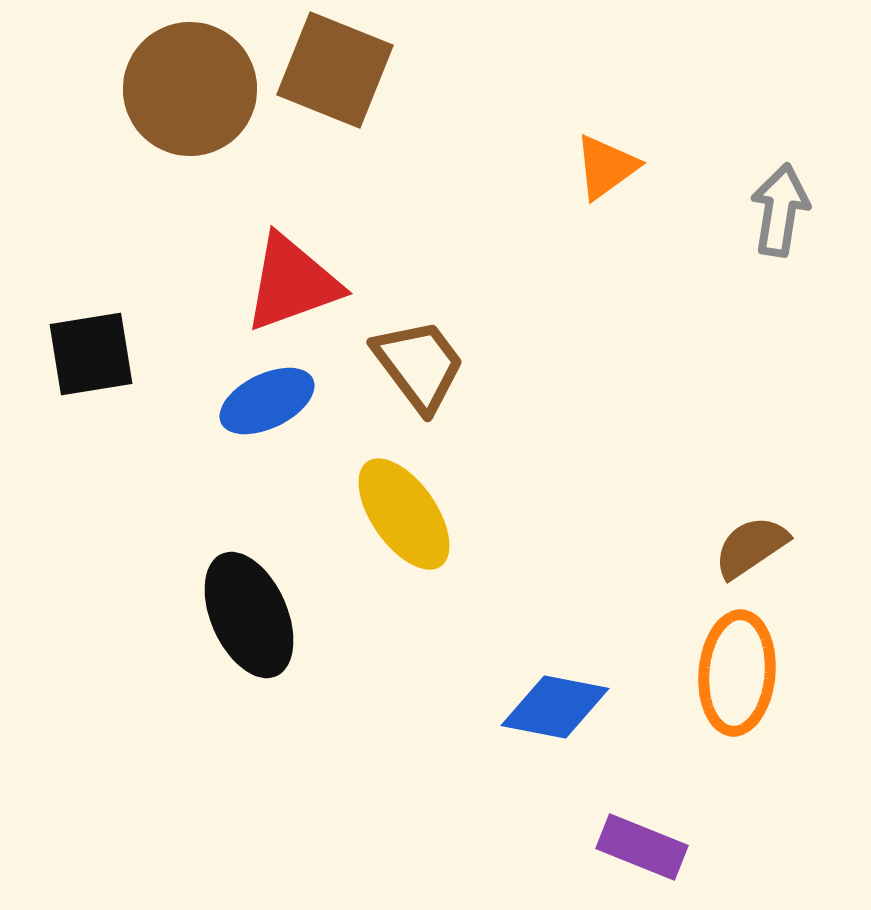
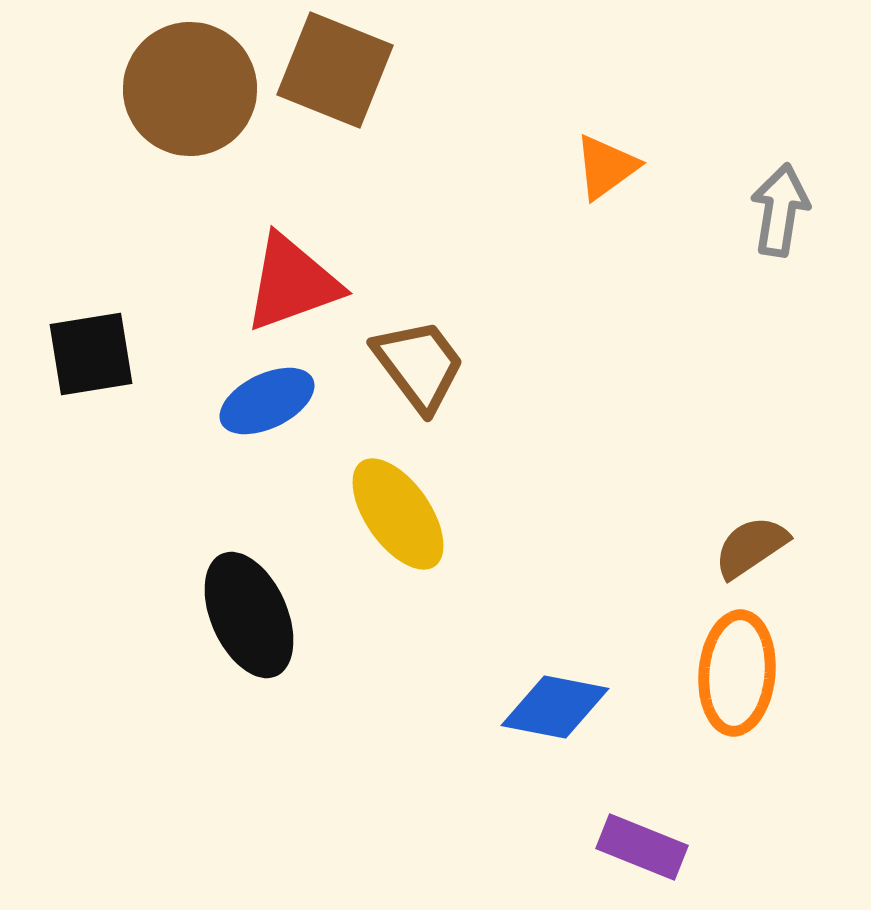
yellow ellipse: moved 6 px left
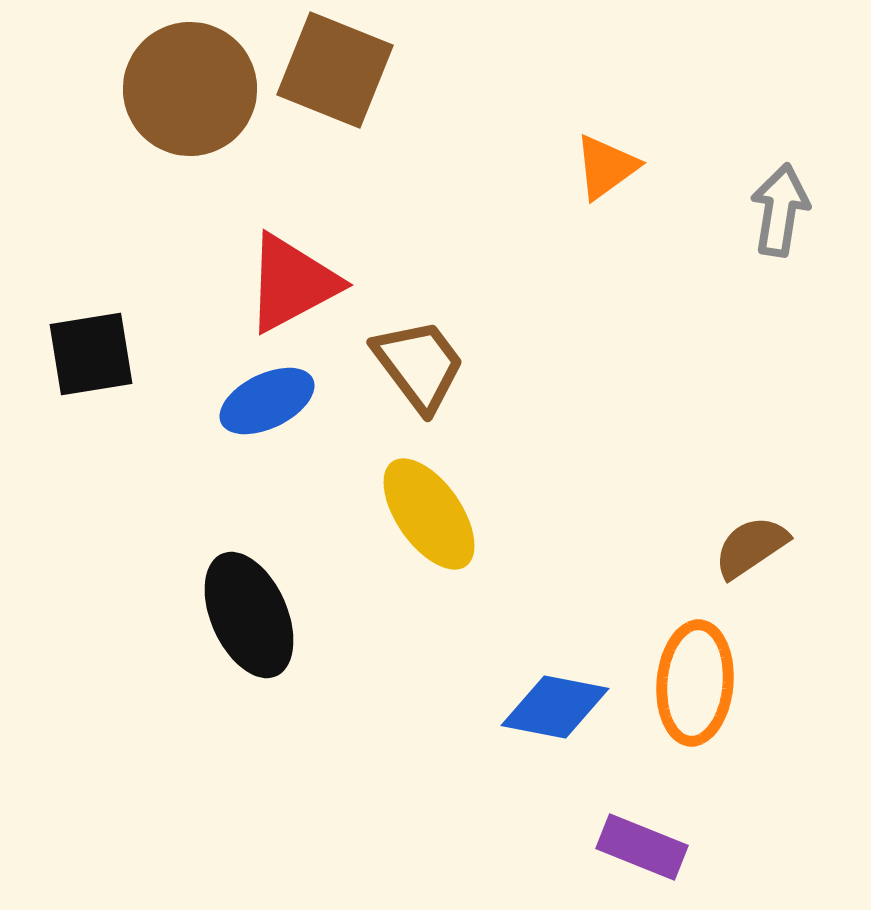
red triangle: rotated 8 degrees counterclockwise
yellow ellipse: moved 31 px right
orange ellipse: moved 42 px left, 10 px down
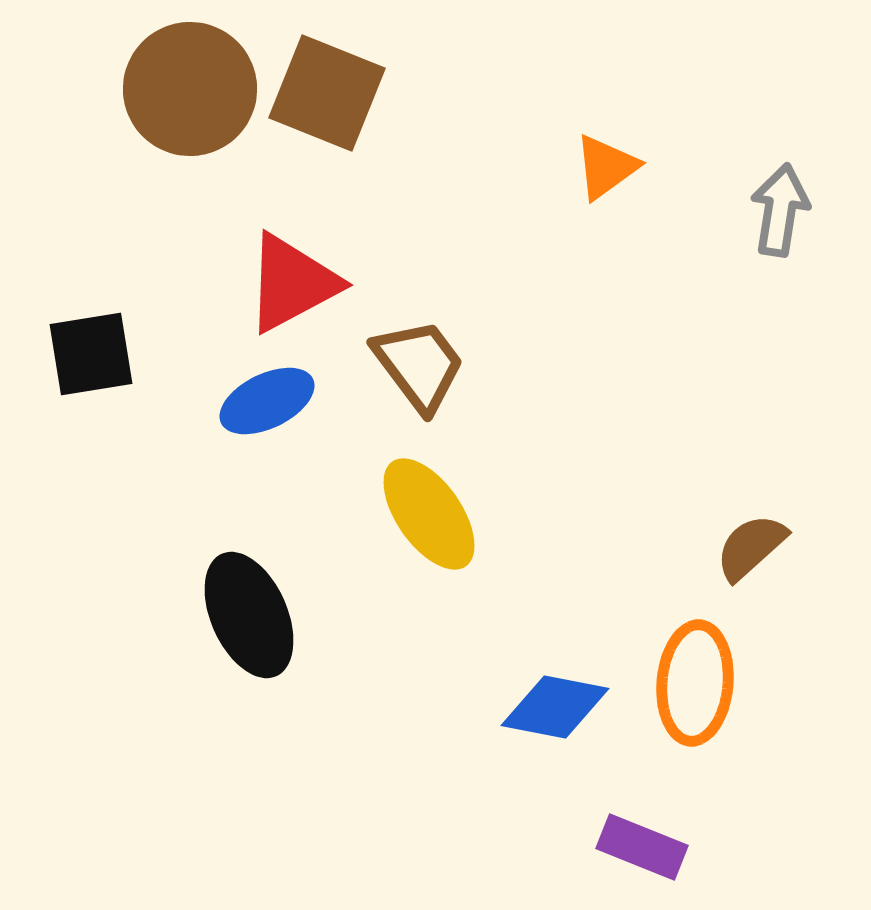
brown square: moved 8 px left, 23 px down
brown semicircle: rotated 8 degrees counterclockwise
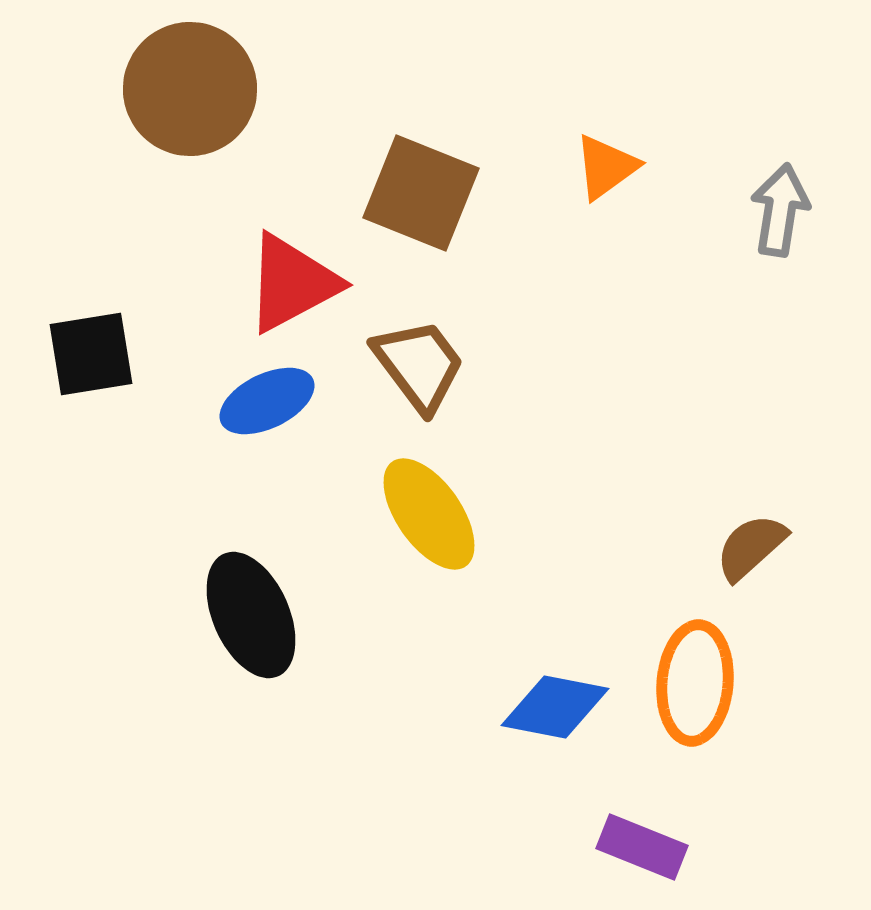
brown square: moved 94 px right, 100 px down
black ellipse: moved 2 px right
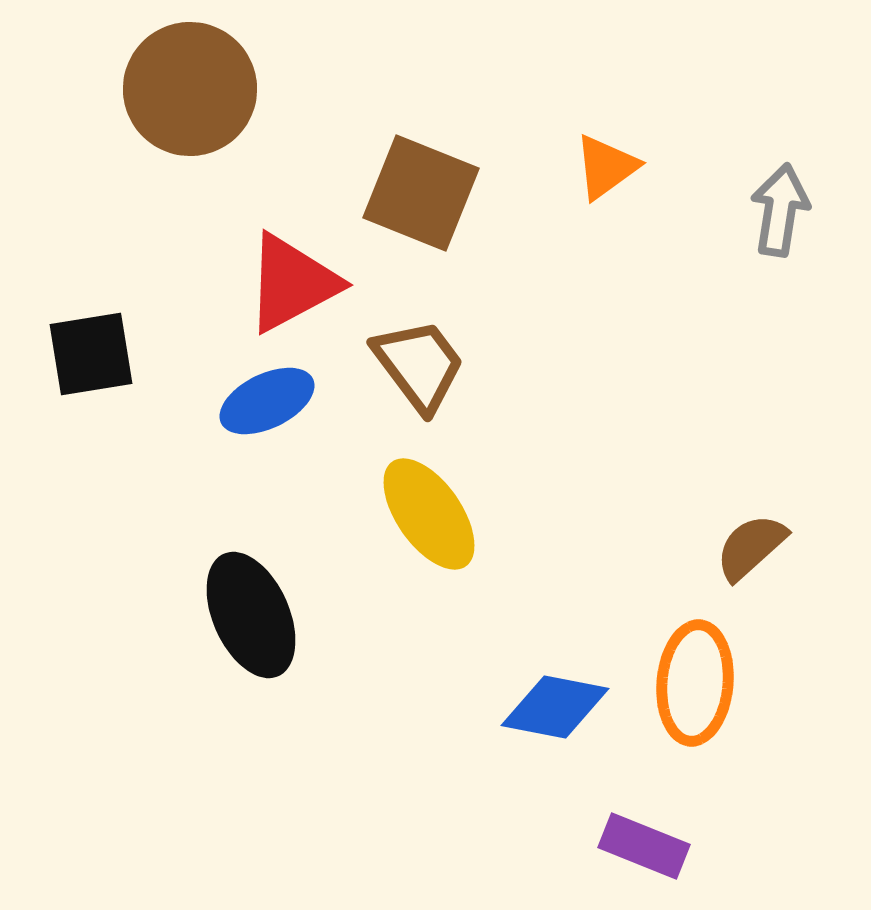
purple rectangle: moved 2 px right, 1 px up
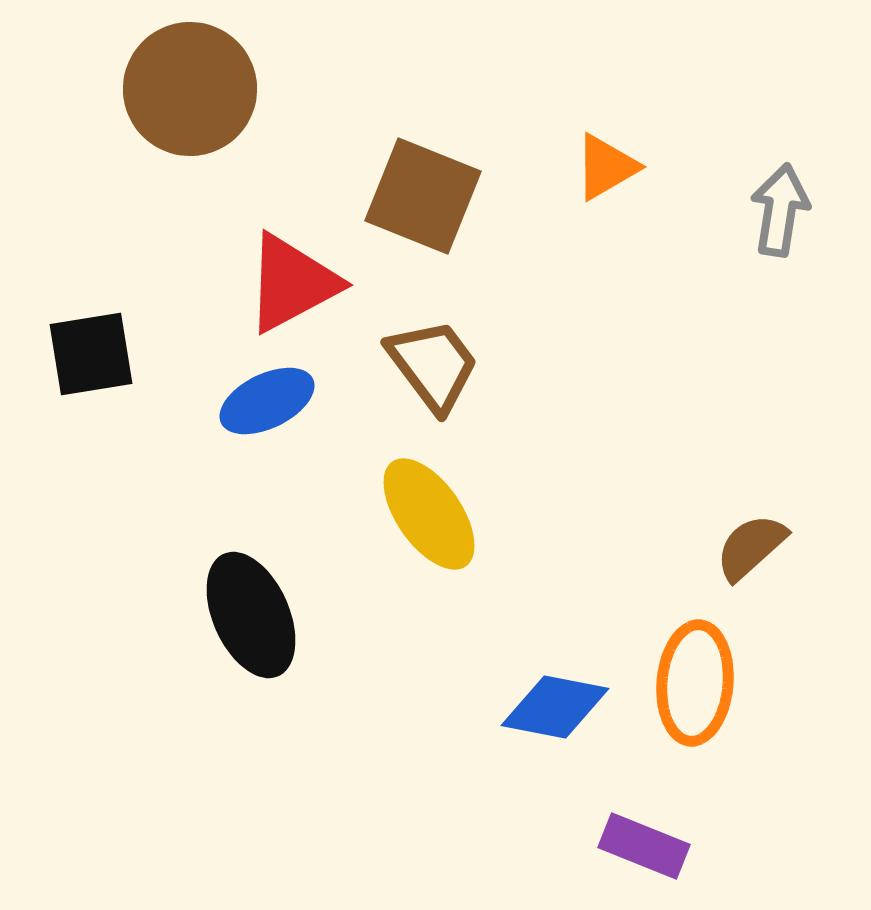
orange triangle: rotated 6 degrees clockwise
brown square: moved 2 px right, 3 px down
brown trapezoid: moved 14 px right
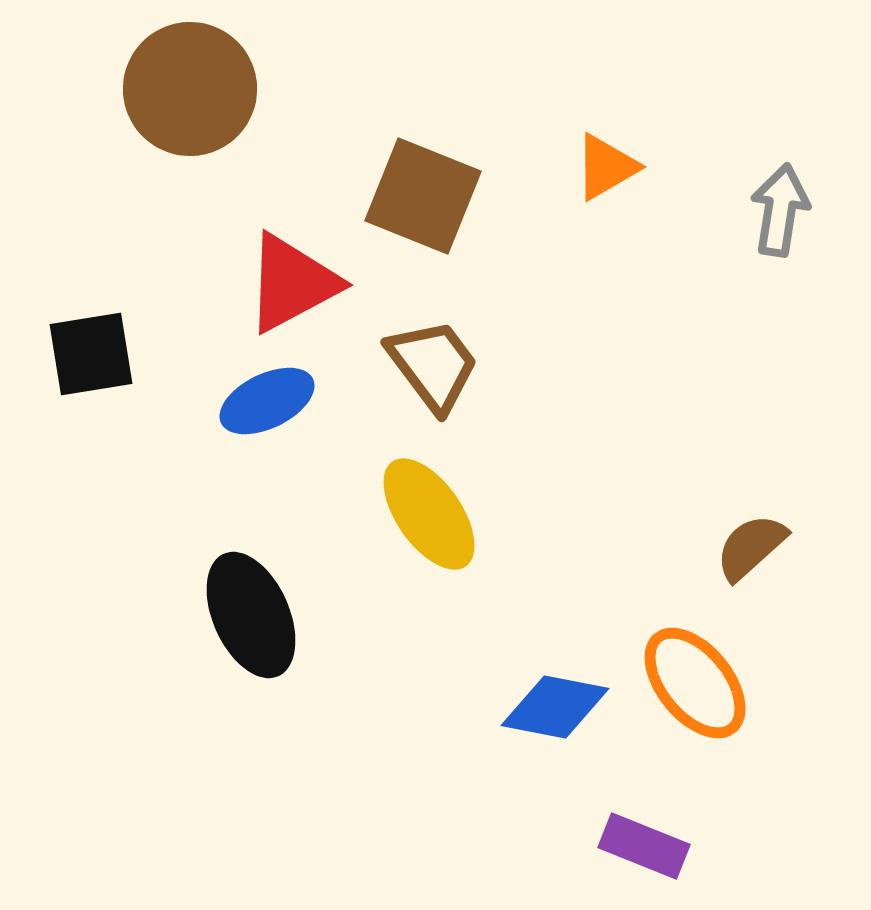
orange ellipse: rotated 44 degrees counterclockwise
